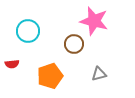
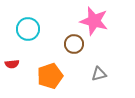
cyan circle: moved 2 px up
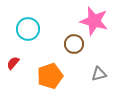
red semicircle: moved 1 px right, 1 px up; rotated 136 degrees clockwise
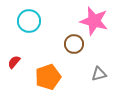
cyan circle: moved 1 px right, 8 px up
red semicircle: moved 1 px right, 1 px up
orange pentagon: moved 2 px left, 1 px down
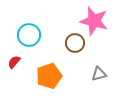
cyan circle: moved 14 px down
brown circle: moved 1 px right, 1 px up
orange pentagon: moved 1 px right, 1 px up
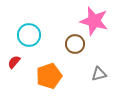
brown circle: moved 1 px down
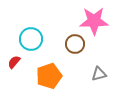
pink star: rotated 16 degrees counterclockwise
cyan circle: moved 2 px right, 4 px down
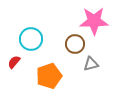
gray triangle: moved 8 px left, 10 px up
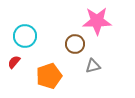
pink star: moved 3 px right
cyan circle: moved 6 px left, 3 px up
gray triangle: moved 2 px right, 2 px down
